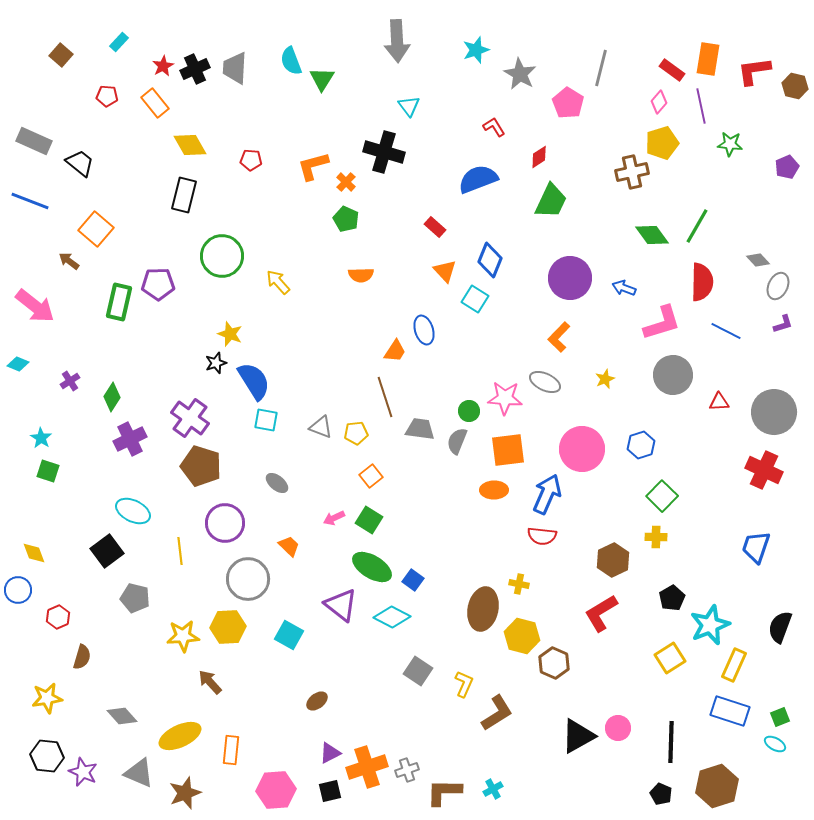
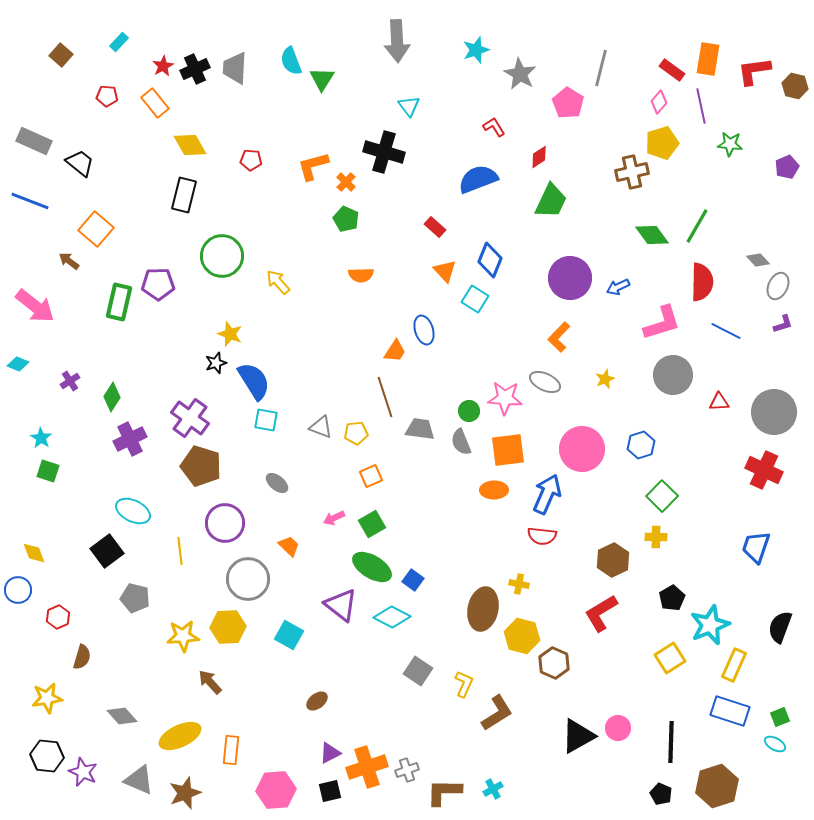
blue arrow at (624, 288): moved 6 px left, 1 px up; rotated 45 degrees counterclockwise
gray semicircle at (457, 441): moved 4 px right, 1 px down; rotated 44 degrees counterclockwise
orange square at (371, 476): rotated 15 degrees clockwise
green square at (369, 520): moved 3 px right, 4 px down; rotated 28 degrees clockwise
gray triangle at (139, 773): moved 7 px down
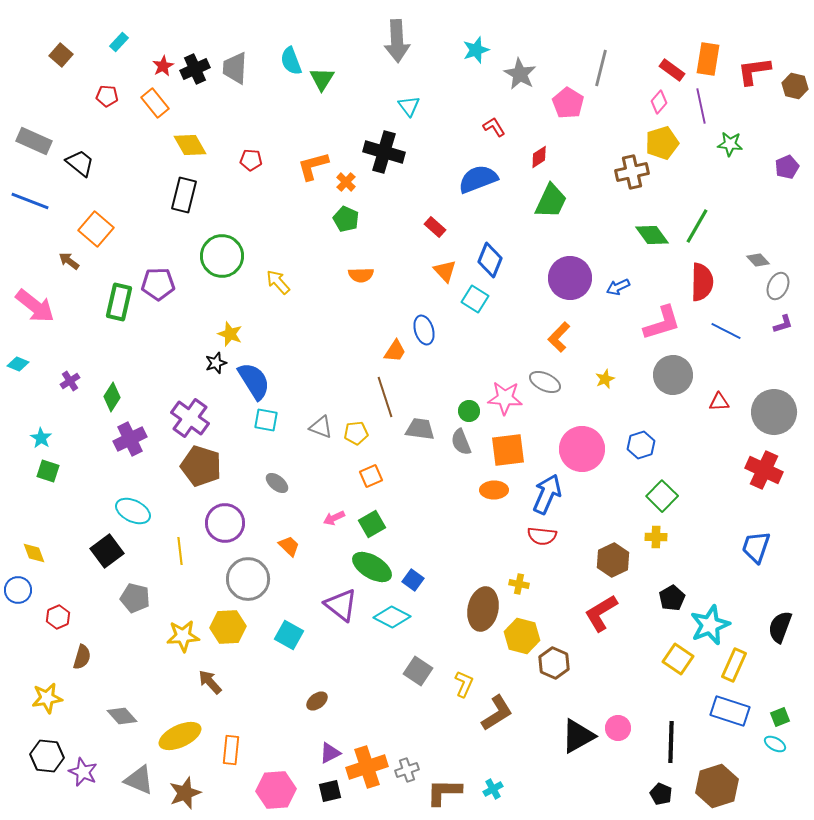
yellow square at (670, 658): moved 8 px right, 1 px down; rotated 24 degrees counterclockwise
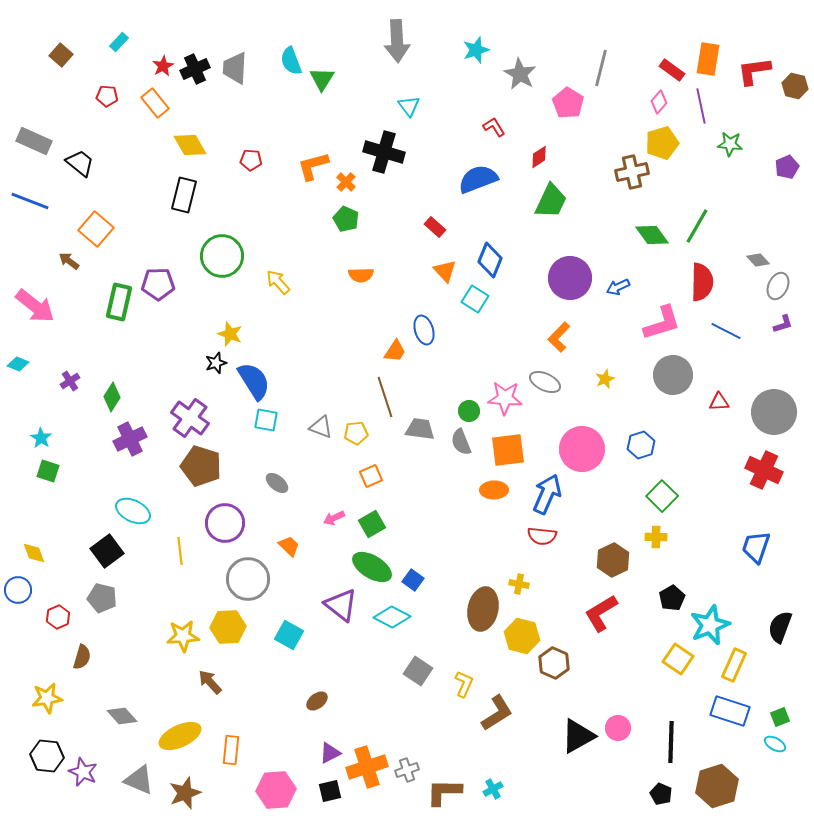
gray pentagon at (135, 598): moved 33 px left
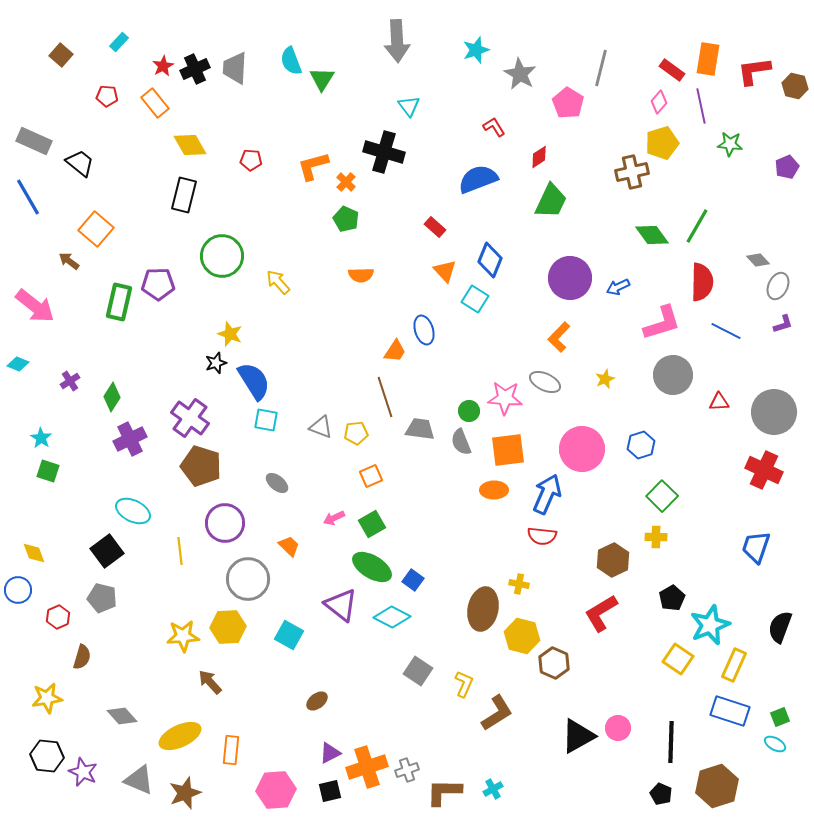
blue line at (30, 201): moved 2 px left, 4 px up; rotated 39 degrees clockwise
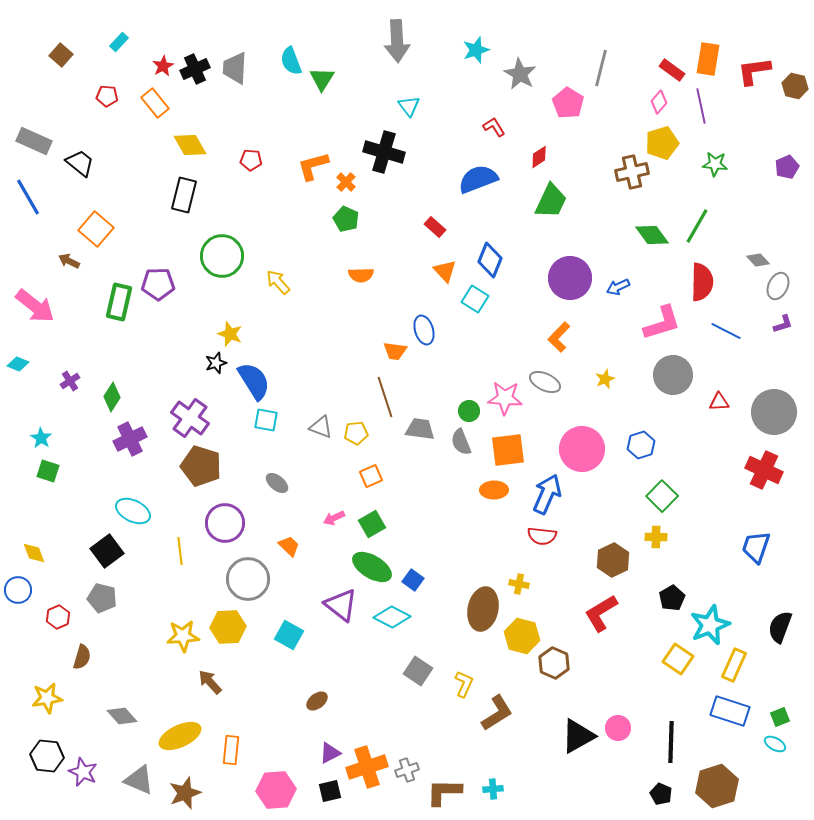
green star at (730, 144): moved 15 px left, 20 px down
brown arrow at (69, 261): rotated 10 degrees counterclockwise
orange trapezoid at (395, 351): rotated 65 degrees clockwise
cyan cross at (493, 789): rotated 24 degrees clockwise
